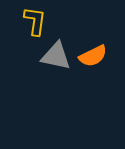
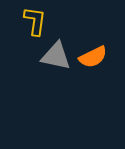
orange semicircle: moved 1 px down
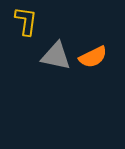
yellow L-shape: moved 9 px left
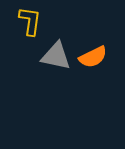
yellow L-shape: moved 4 px right
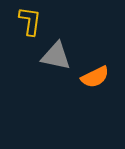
orange semicircle: moved 2 px right, 20 px down
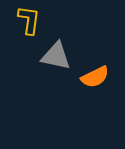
yellow L-shape: moved 1 px left, 1 px up
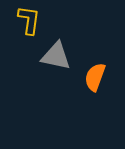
orange semicircle: rotated 136 degrees clockwise
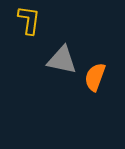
gray triangle: moved 6 px right, 4 px down
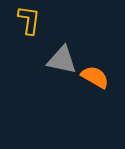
orange semicircle: rotated 100 degrees clockwise
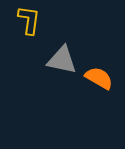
orange semicircle: moved 4 px right, 1 px down
